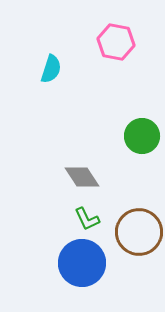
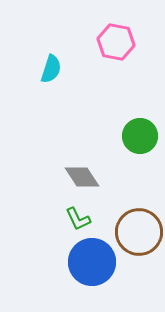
green circle: moved 2 px left
green L-shape: moved 9 px left
blue circle: moved 10 px right, 1 px up
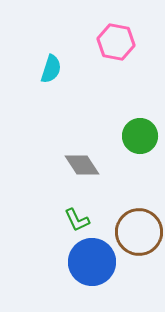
gray diamond: moved 12 px up
green L-shape: moved 1 px left, 1 px down
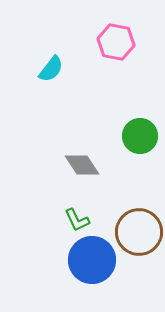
cyan semicircle: rotated 20 degrees clockwise
blue circle: moved 2 px up
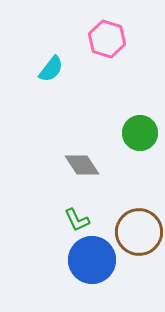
pink hexagon: moved 9 px left, 3 px up; rotated 6 degrees clockwise
green circle: moved 3 px up
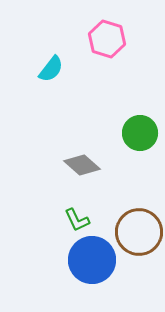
gray diamond: rotated 15 degrees counterclockwise
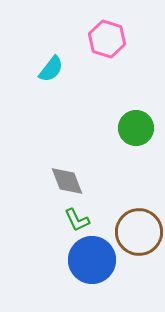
green circle: moved 4 px left, 5 px up
gray diamond: moved 15 px left, 16 px down; rotated 27 degrees clockwise
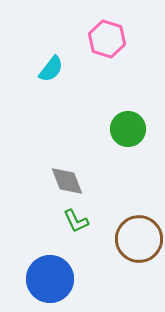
green circle: moved 8 px left, 1 px down
green L-shape: moved 1 px left, 1 px down
brown circle: moved 7 px down
blue circle: moved 42 px left, 19 px down
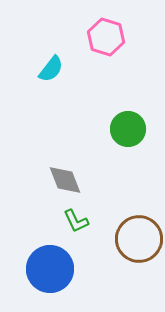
pink hexagon: moved 1 px left, 2 px up
gray diamond: moved 2 px left, 1 px up
blue circle: moved 10 px up
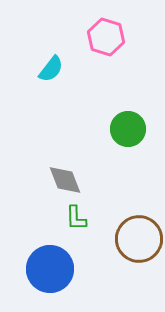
green L-shape: moved 3 px up; rotated 24 degrees clockwise
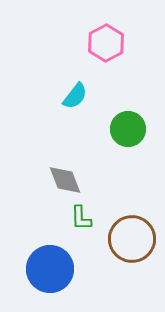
pink hexagon: moved 6 px down; rotated 15 degrees clockwise
cyan semicircle: moved 24 px right, 27 px down
green L-shape: moved 5 px right
brown circle: moved 7 px left
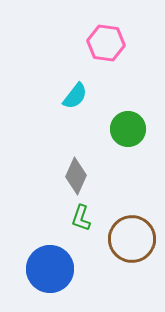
pink hexagon: rotated 24 degrees counterclockwise
gray diamond: moved 11 px right, 4 px up; rotated 45 degrees clockwise
green L-shape: rotated 20 degrees clockwise
